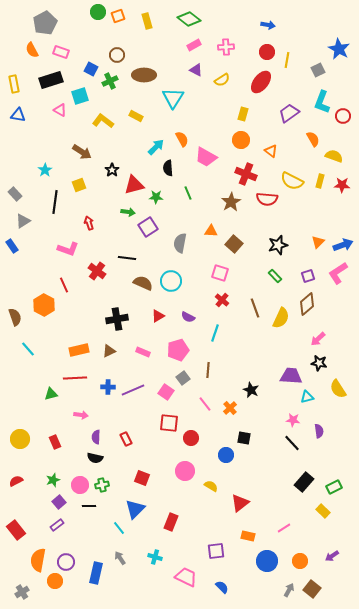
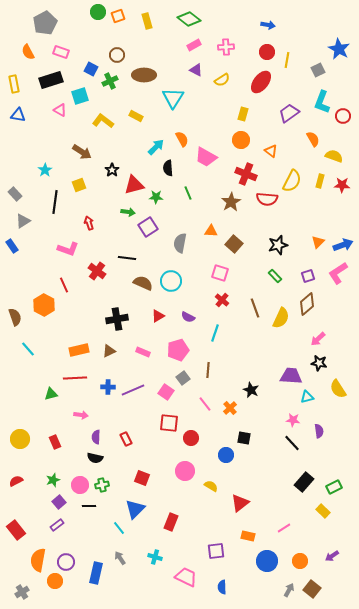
orange semicircle at (32, 50): moved 4 px left, 2 px down
yellow semicircle at (292, 181): rotated 90 degrees counterclockwise
blue semicircle at (222, 587): rotated 136 degrees counterclockwise
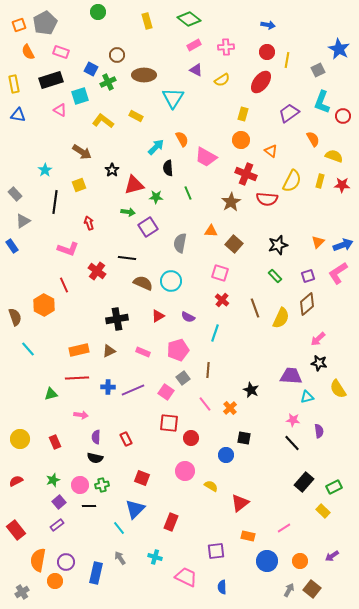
orange square at (118, 16): moved 99 px left, 9 px down
green cross at (110, 81): moved 2 px left, 1 px down
red line at (75, 378): moved 2 px right
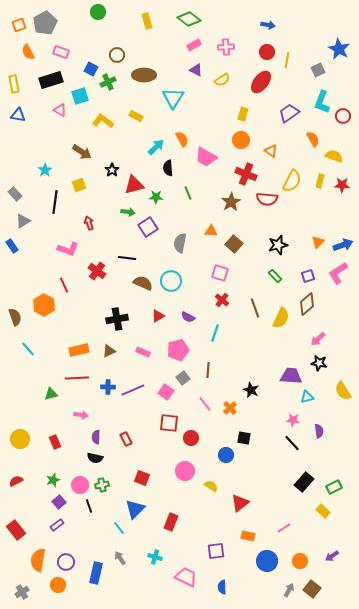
yellow semicircle at (338, 389): moved 5 px right, 2 px down
black line at (89, 506): rotated 72 degrees clockwise
orange circle at (55, 581): moved 3 px right, 4 px down
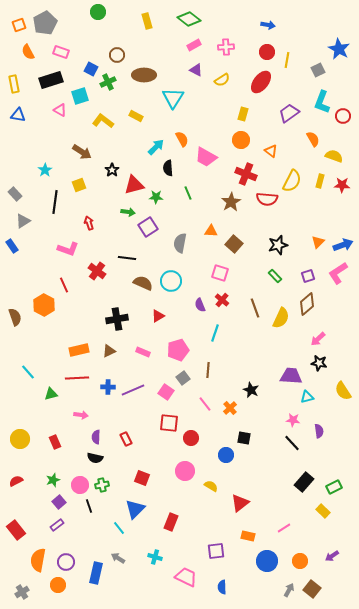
purple semicircle at (188, 317): moved 12 px right, 12 px up; rotated 40 degrees clockwise
cyan line at (28, 349): moved 23 px down
gray arrow at (120, 558): moved 2 px left; rotated 24 degrees counterclockwise
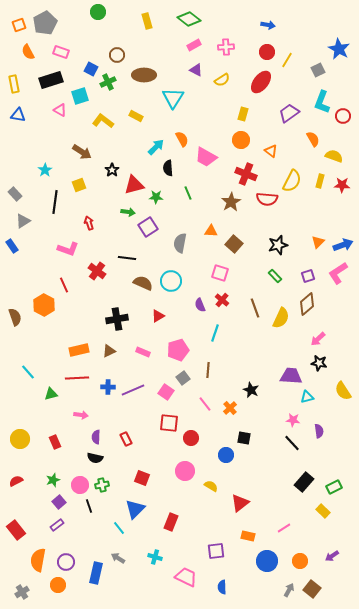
yellow line at (287, 60): rotated 21 degrees clockwise
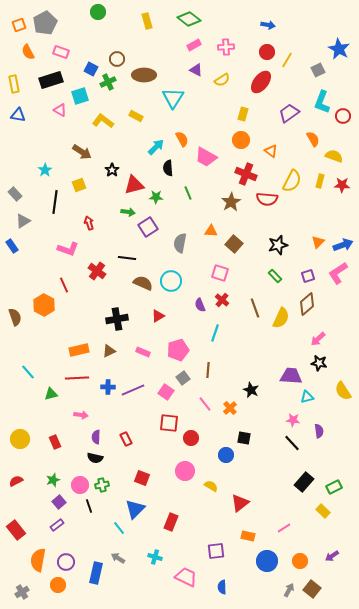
brown circle at (117, 55): moved 4 px down
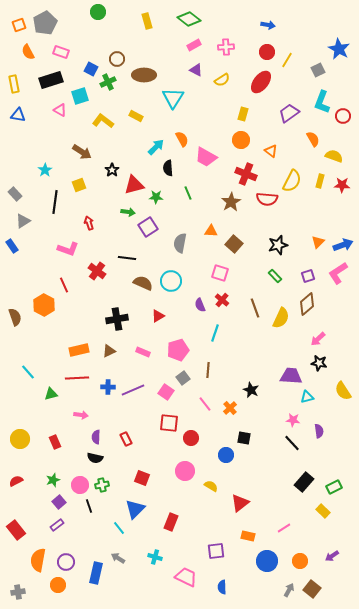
gray cross at (22, 592): moved 4 px left; rotated 24 degrees clockwise
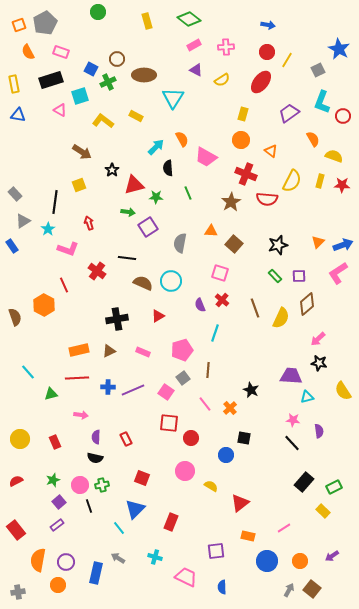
cyan star at (45, 170): moved 3 px right, 59 px down
purple square at (308, 276): moved 9 px left; rotated 16 degrees clockwise
pink pentagon at (178, 350): moved 4 px right
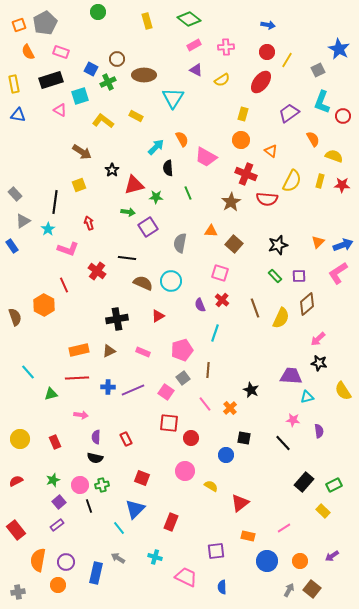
black line at (292, 443): moved 9 px left
green rectangle at (334, 487): moved 2 px up
